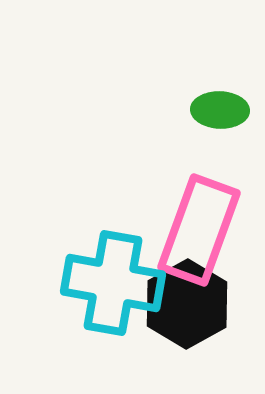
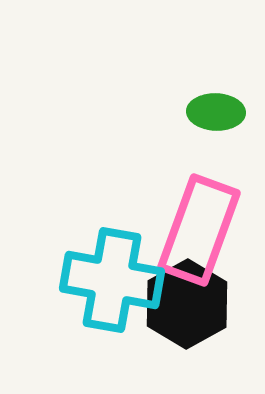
green ellipse: moved 4 px left, 2 px down
cyan cross: moved 1 px left, 3 px up
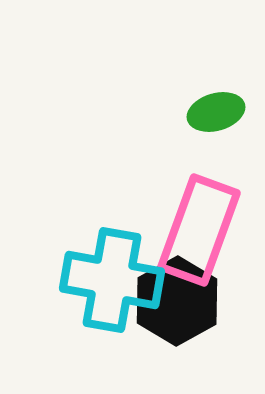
green ellipse: rotated 18 degrees counterclockwise
black hexagon: moved 10 px left, 3 px up
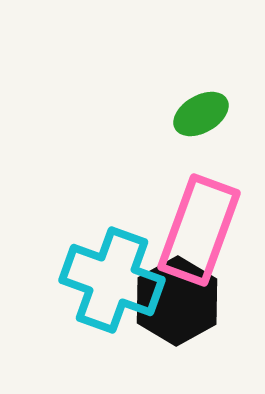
green ellipse: moved 15 px left, 2 px down; rotated 14 degrees counterclockwise
cyan cross: rotated 10 degrees clockwise
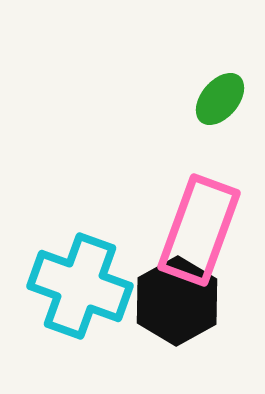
green ellipse: moved 19 px right, 15 px up; rotated 20 degrees counterclockwise
cyan cross: moved 32 px left, 6 px down
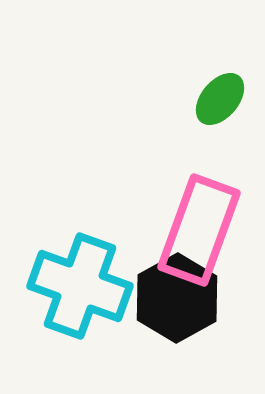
black hexagon: moved 3 px up
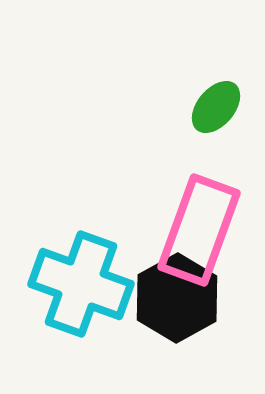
green ellipse: moved 4 px left, 8 px down
cyan cross: moved 1 px right, 2 px up
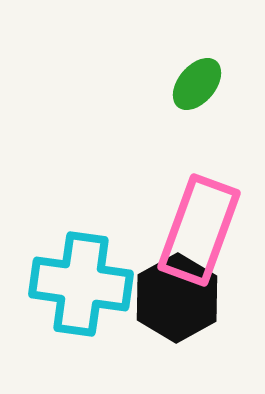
green ellipse: moved 19 px left, 23 px up
cyan cross: rotated 12 degrees counterclockwise
